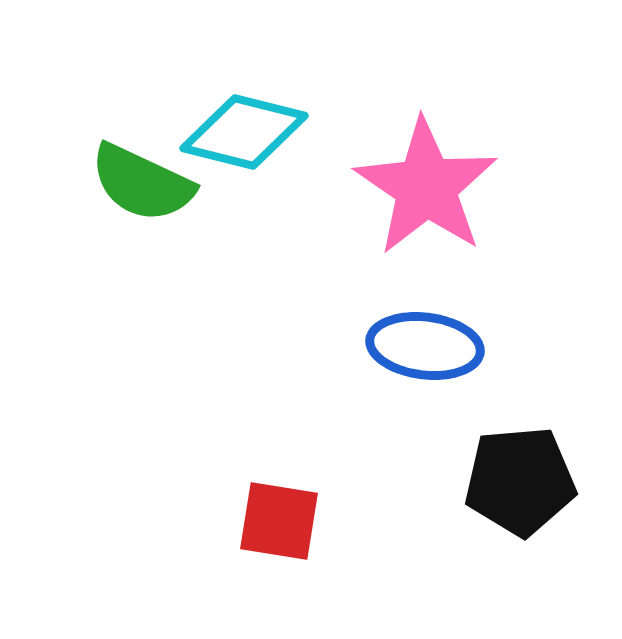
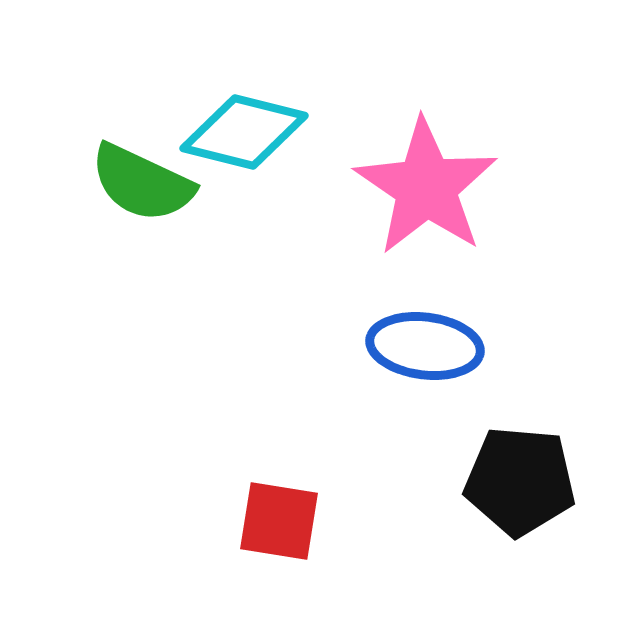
black pentagon: rotated 10 degrees clockwise
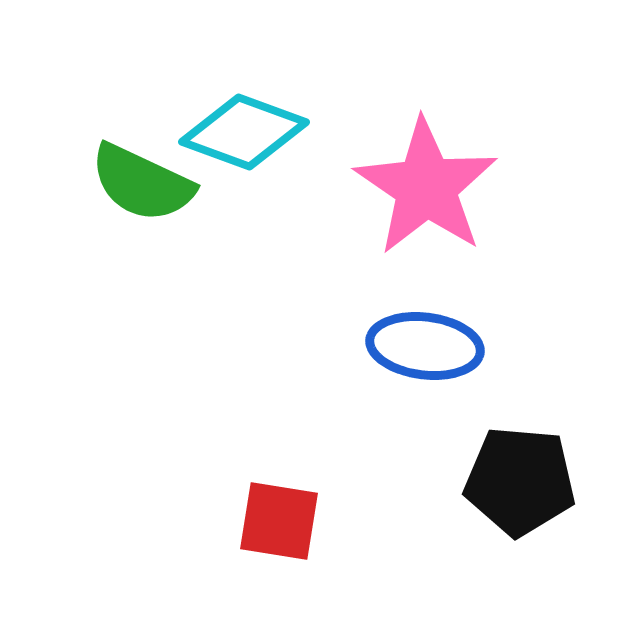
cyan diamond: rotated 6 degrees clockwise
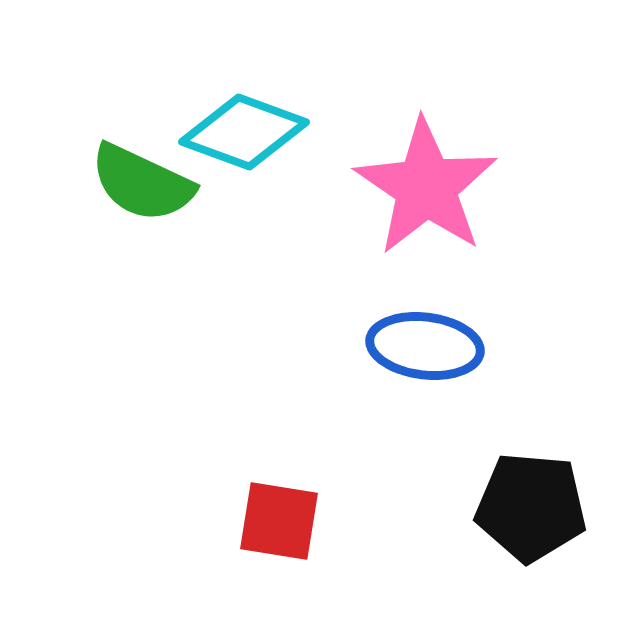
black pentagon: moved 11 px right, 26 px down
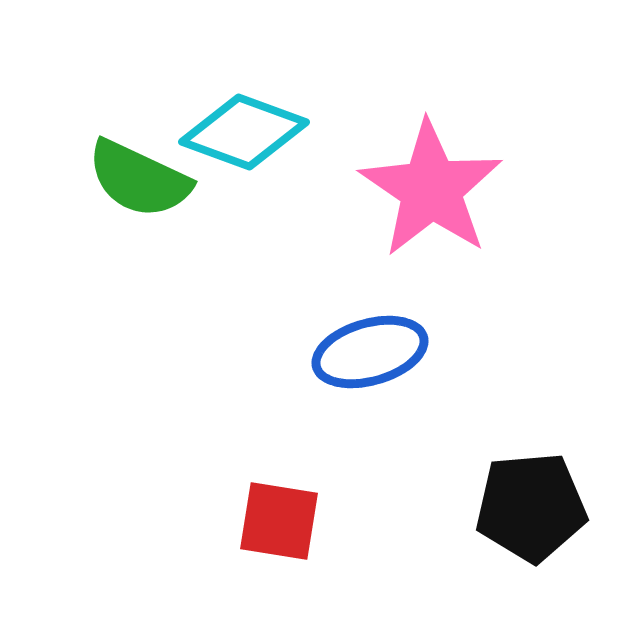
green semicircle: moved 3 px left, 4 px up
pink star: moved 5 px right, 2 px down
blue ellipse: moved 55 px left, 6 px down; rotated 23 degrees counterclockwise
black pentagon: rotated 10 degrees counterclockwise
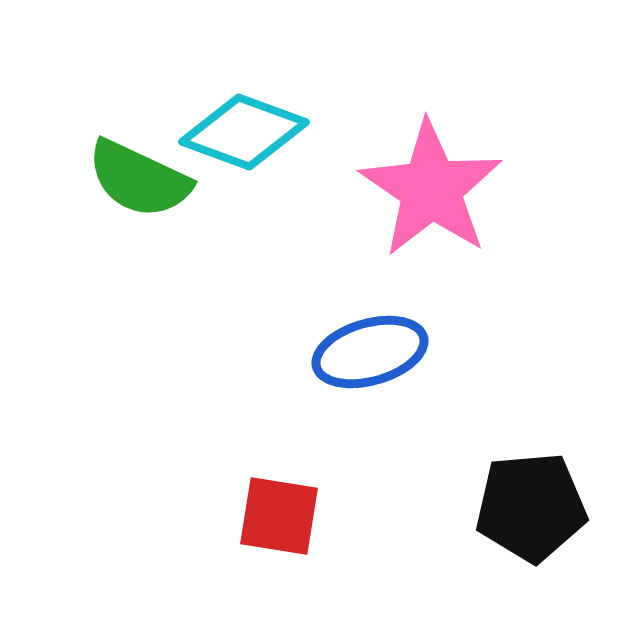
red square: moved 5 px up
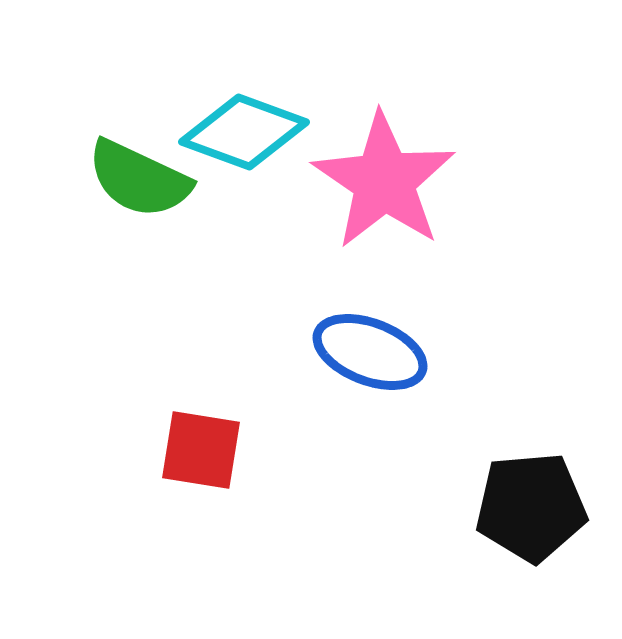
pink star: moved 47 px left, 8 px up
blue ellipse: rotated 37 degrees clockwise
red square: moved 78 px left, 66 px up
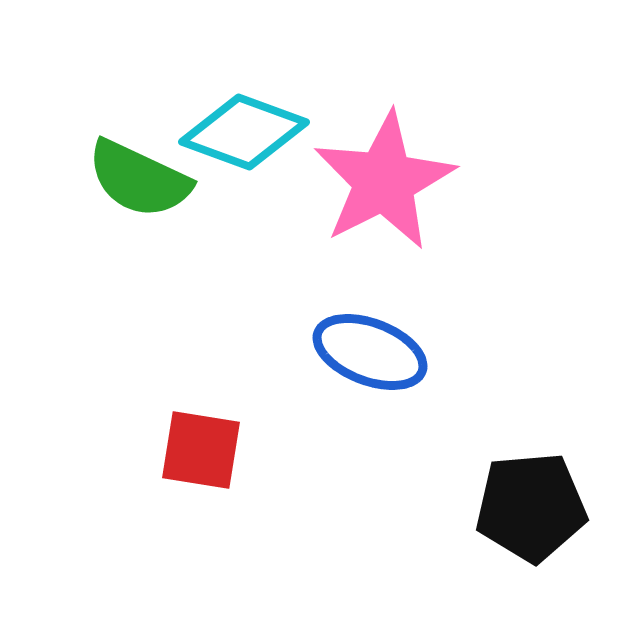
pink star: rotated 11 degrees clockwise
